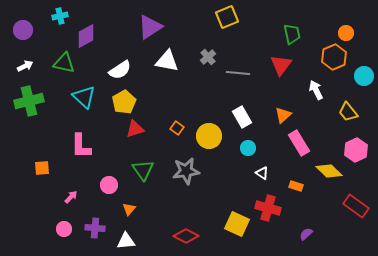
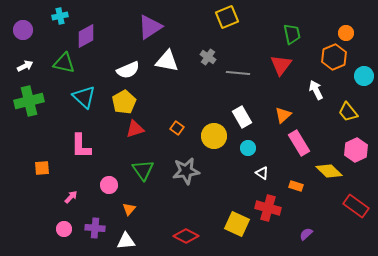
gray cross at (208, 57): rotated 14 degrees counterclockwise
white semicircle at (120, 70): moved 8 px right; rotated 10 degrees clockwise
yellow circle at (209, 136): moved 5 px right
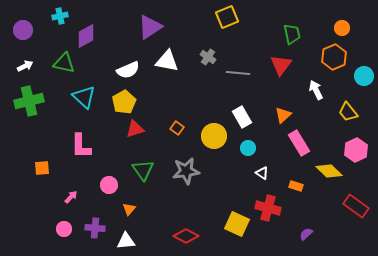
orange circle at (346, 33): moved 4 px left, 5 px up
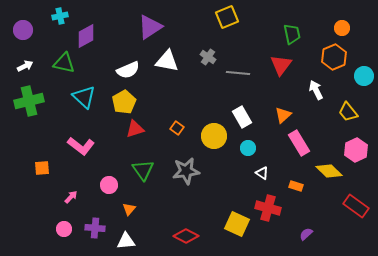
pink L-shape at (81, 146): rotated 52 degrees counterclockwise
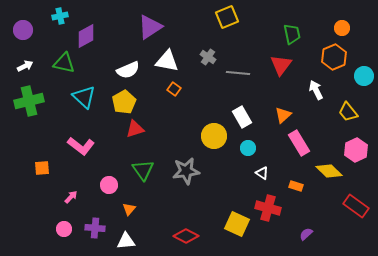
orange square at (177, 128): moved 3 px left, 39 px up
